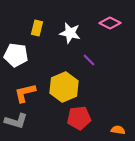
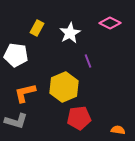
yellow rectangle: rotated 14 degrees clockwise
white star: rotated 30 degrees clockwise
purple line: moved 1 px left, 1 px down; rotated 24 degrees clockwise
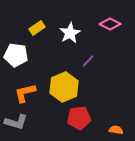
pink diamond: moved 1 px down
yellow rectangle: rotated 28 degrees clockwise
purple line: rotated 64 degrees clockwise
gray L-shape: moved 1 px down
orange semicircle: moved 2 px left
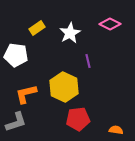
purple line: rotated 56 degrees counterclockwise
yellow hexagon: rotated 12 degrees counterclockwise
orange L-shape: moved 1 px right, 1 px down
red pentagon: moved 1 px left, 1 px down
gray L-shape: rotated 35 degrees counterclockwise
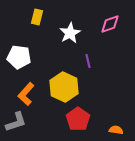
pink diamond: rotated 45 degrees counterclockwise
yellow rectangle: moved 11 px up; rotated 42 degrees counterclockwise
white pentagon: moved 3 px right, 2 px down
orange L-shape: rotated 35 degrees counterclockwise
red pentagon: rotated 30 degrees counterclockwise
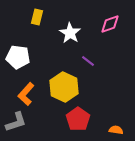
white star: rotated 10 degrees counterclockwise
white pentagon: moved 1 px left
purple line: rotated 40 degrees counterclockwise
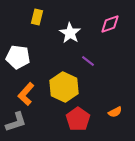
orange semicircle: moved 1 px left, 18 px up; rotated 144 degrees clockwise
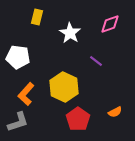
purple line: moved 8 px right
gray L-shape: moved 2 px right
